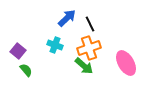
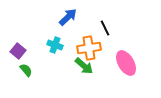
blue arrow: moved 1 px right, 1 px up
black line: moved 15 px right, 4 px down
orange cross: rotated 10 degrees clockwise
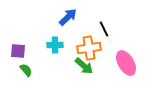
black line: moved 1 px left, 1 px down
cyan cross: rotated 21 degrees counterclockwise
purple square: rotated 35 degrees counterclockwise
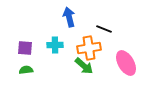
blue arrow: moved 1 px right; rotated 60 degrees counterclockwise
black line: rotated 42 degrees counterclockwise
purple square: moved 7 px right, 3 px up
green semicircle: rotated 56 degrees counterclockwise
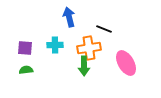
green arrow: rotated 48 degrees clockwise
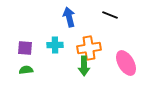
black line: moved 6 px right, 14 px up
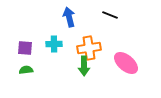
cyan cross: moved 1 px left, 1 px up
pink ellipse: rotated 20 degrees counterclockwise
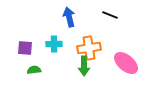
green semicircle: moved 8 px right
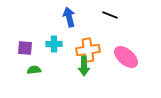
orange cross: moved 1 px left, 2 px down
pink ellipse: moved 6 px up
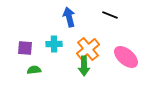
orange cross: moved 1 px up; rotated 30 degrees counterclockwise
